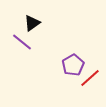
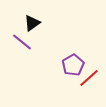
red line: moved 1 px left
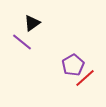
red line: moved 4 px left
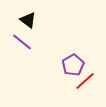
black triangle: moved 4 px left, 3 px up; rotated 48 degrees counterclockwise
red line: moved 3 px down
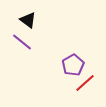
red line: moved 2 px down
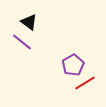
black triangle: moved 1 px right, 2 px down
red line: rotated 10 degrees clockwise
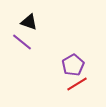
black triangle: rotated 18 degrees counterclockwise
red line: moved 8 px left, 1 px down
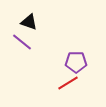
purple pentagon: moved 3 px right, 3 px up; rotated 30 degrees clockwise
red line: moved 9 px left, 1 px up
